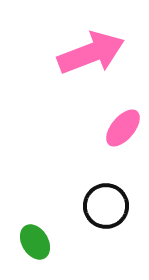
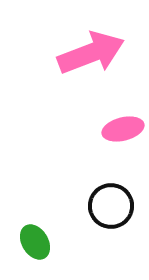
pink ellipse: moved 1 px down; rotated 36 degrees clockwise
black circle: moved 5 px right
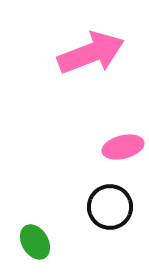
pink ellipse: moved 18 px down
black circle: moved 1 px left, 1 px down
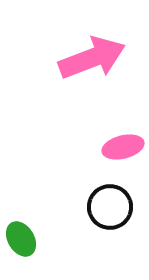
pink arrow: moved 1 px right, 5 px down
green ellipse: moved 14 px left, 3 px up
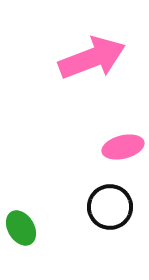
green ellipse: moved 11 px up
